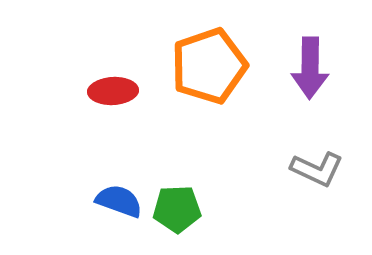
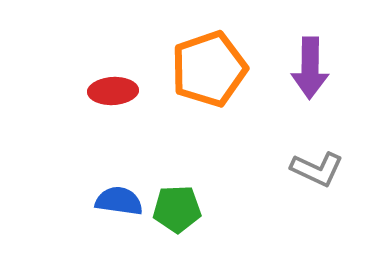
orange pentagon: moved 3 px down
blue semicircle: rotated 12 degrees counterclockwise
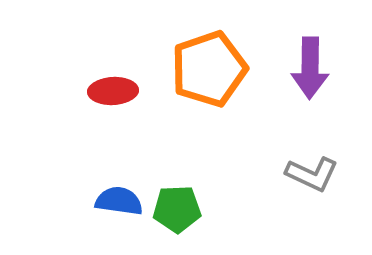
gray L-shape: moved 5 px left, 5 px down
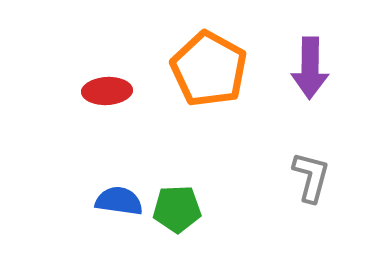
orange pentagon: rotated 24 degrees counterclockwise
red ellipse: moved 6 px left
gray L-shape: moved 1 px left, 3 px down; rotated 100 degrees counterclockwise
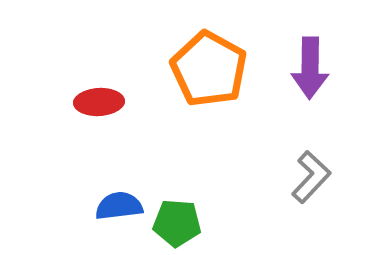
red ellipse: moved 8 px left, 11 px down
gray L-shape: rotated 28 degrees clockwise
blue semicircle: moved 5 px down; rotated 15 degrees counterclockwise
green pentagon: moved 14 px down; rotated 6 degrees clockwise
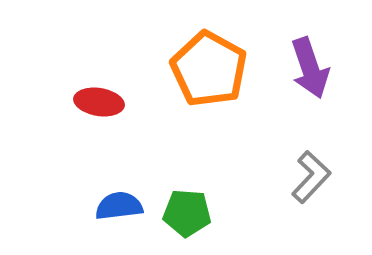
purple arrow: rotated 20 degrees counterclockwise
red ellipse: rotated 12 degrees clockwise
green pentagon: moved 10 px right, 10 px up
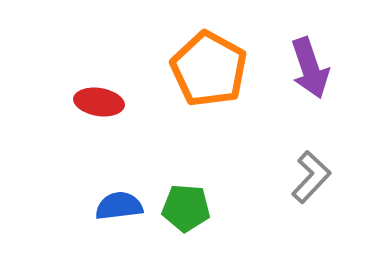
green pentagon: moved 1 px left, 5 px up
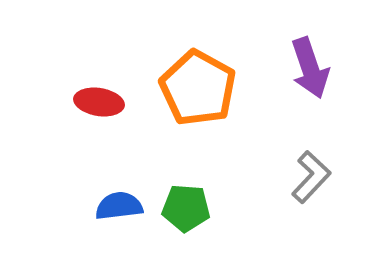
orange pentagon: moved 11 px left, 19 px down
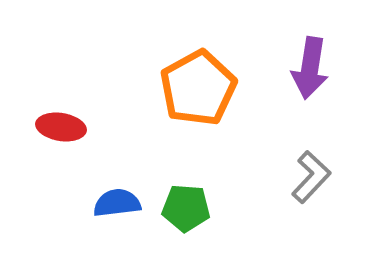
purple arrow: rotated 28 degrees clockwise
orange pentagon: rotated 14 degrees clockwise
red ellipse: moved 38 px left, 25 px down
blue semicircle: moved 2 px left, 3 px up
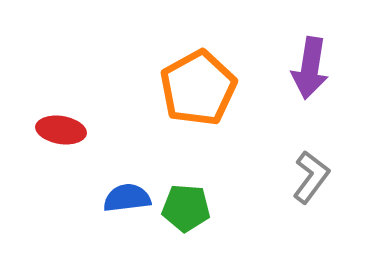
red ellipse: moved 3 px down
gray L-shape: rotated 6 degrees counterclockwise
blue semicircle: moved 10 px right, 5 px up
